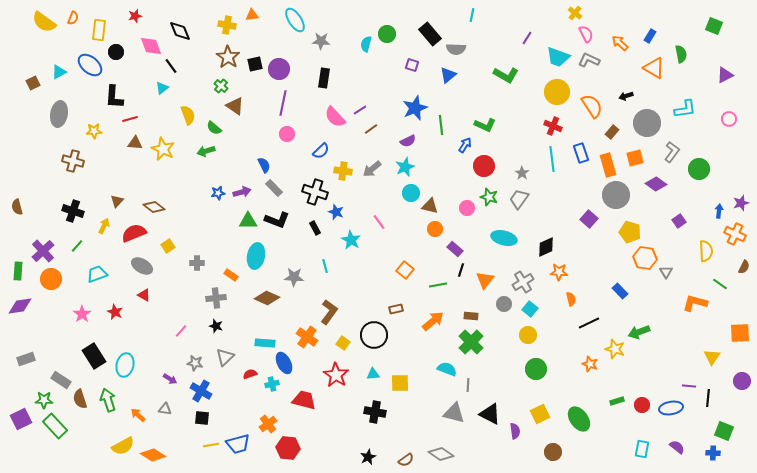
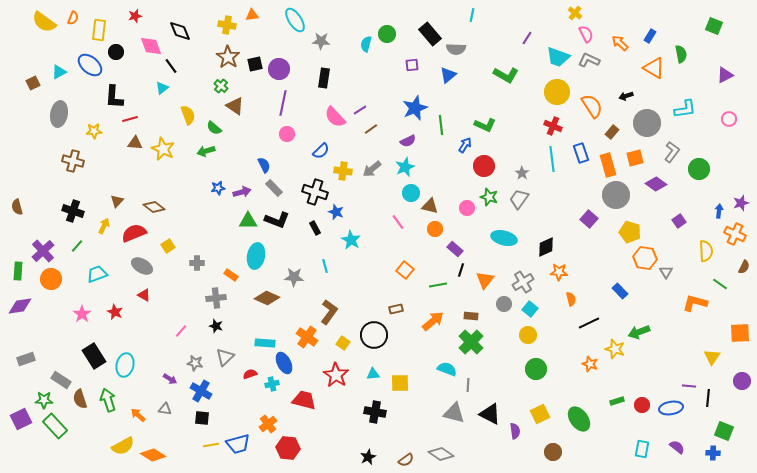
purple square at (412, 65): rotated 24 degrees counterclockwise
blue star at (218, 193): moved 5 px up
pink line at (379, 222): moved 19 px right
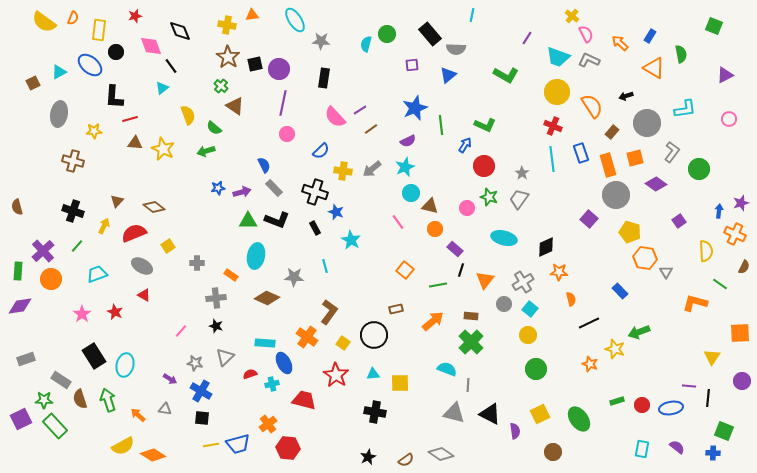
yellow cross at (575, 13): moved 3 px left, 3 px down
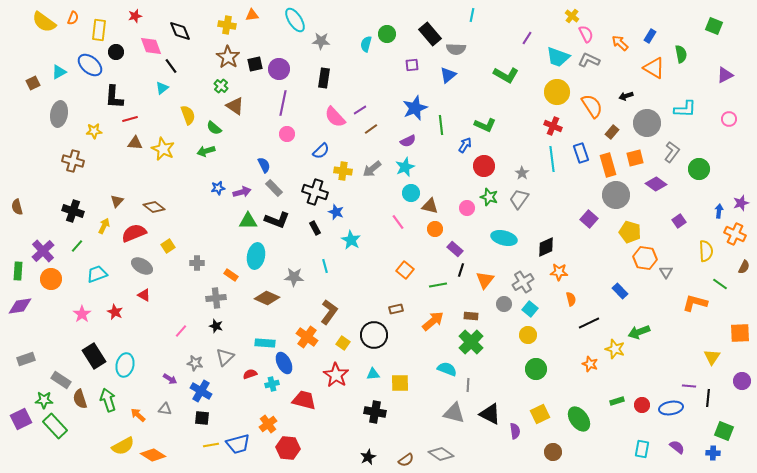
cyan L-shape at (685, 109): rotated 10 degrees clockwise
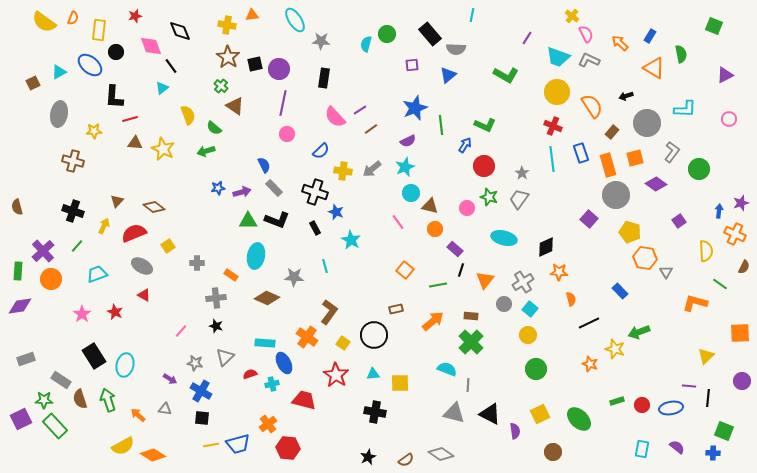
yellow triangle at (712, 357): moved 6 px left, 1 px up; rotated 12 degrees clockwise
green ellipse at (579, 419): rotated 10 degrees counterclockwise
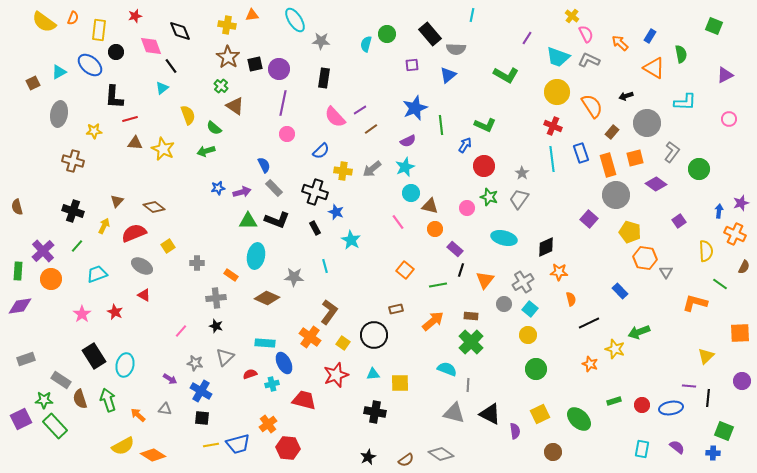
cyan L-shape at (685, 109): moved 7 px up
orange cross at (307, 337): moved 3 px right
red star at (336, 375): rotated 20 degrees clockwise
green rectangle at (617, 401): moved 3 px left
